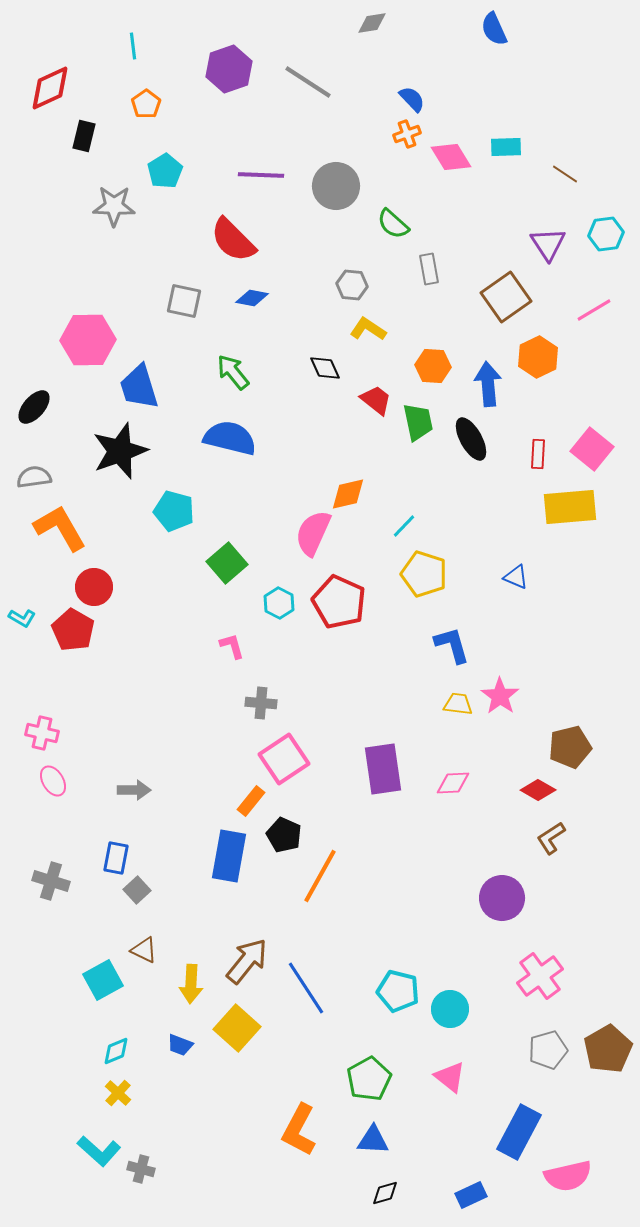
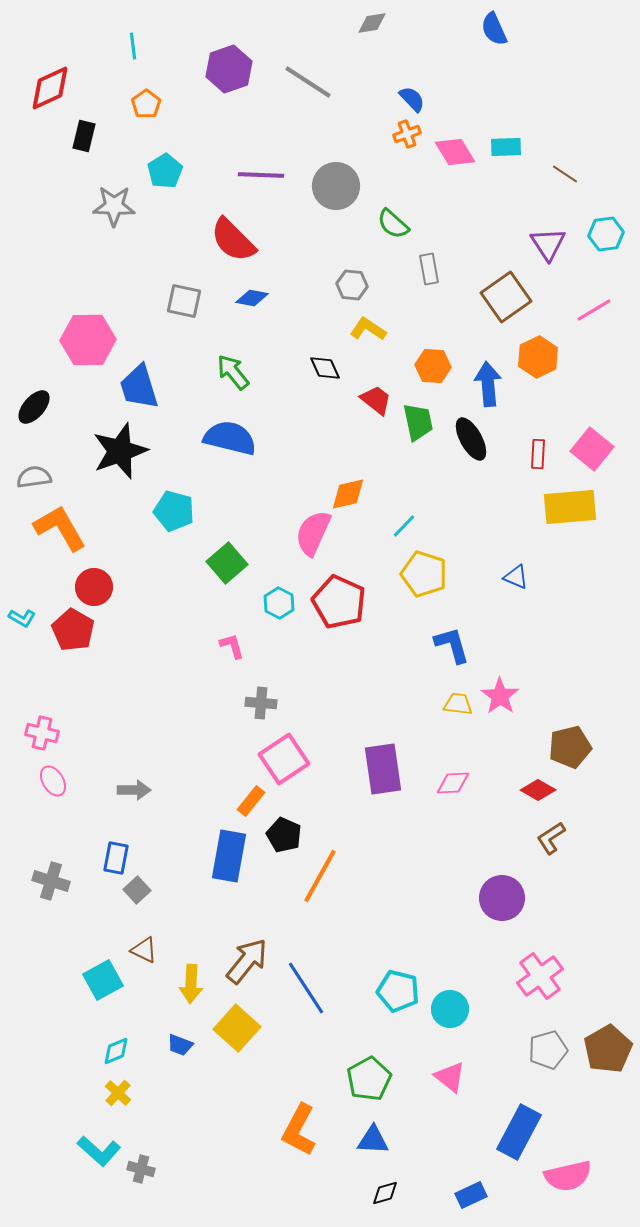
pink diamond at (451, 157): moved 4 px right, 5 px up
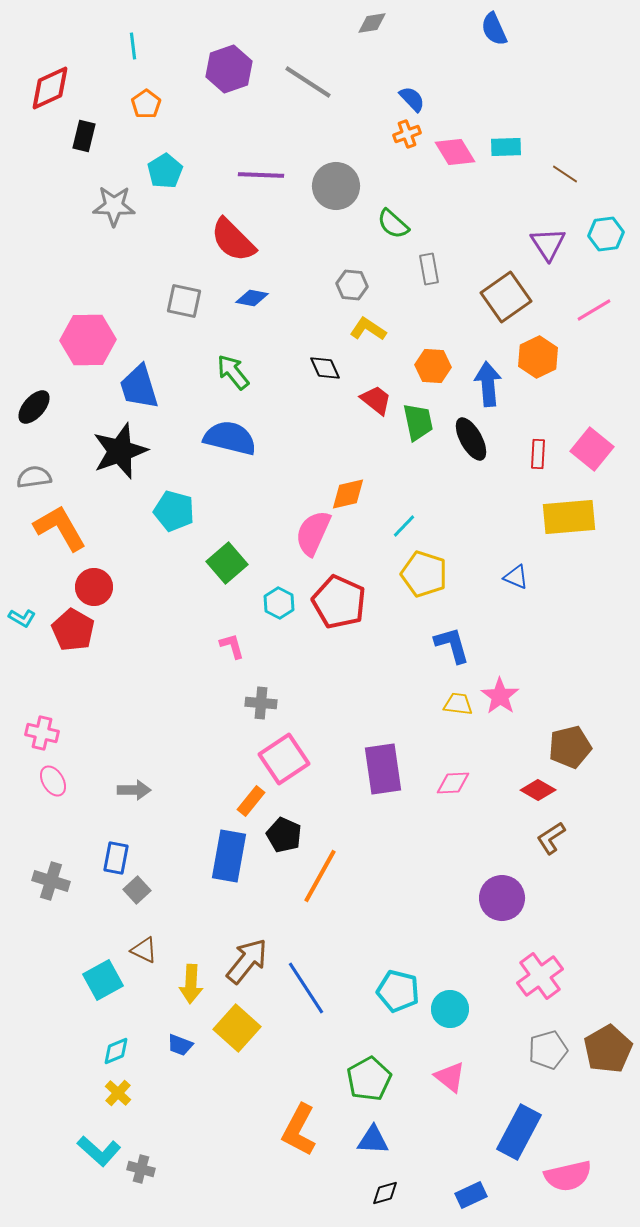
yellow rectangle at (570, 507): moved 1 px left, 10 px down
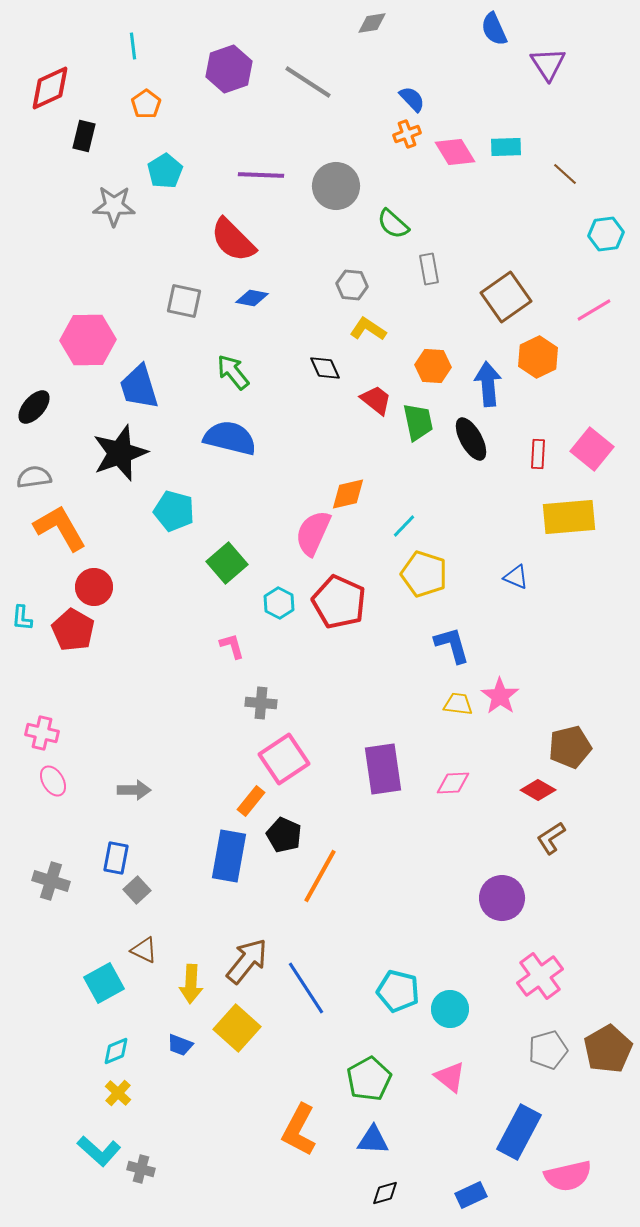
brown line at (565, 174): rotated 8 degrees clockwise
purple triangle at (548, 244): moved 180 px up
black star at (120, 451): moved 2 px down
cyan L-shape at (22, 618): rotated 64 degrees clockwise
cyan square at (103, 980): moved 1 px right, 3 px down
